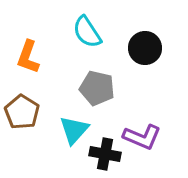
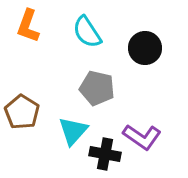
orange L-shape: moved 31 px up
cyan triangle: moved 1 px left, 1 px down
purple L-shape: rotated 12 degrees clockwise
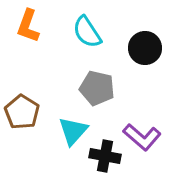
purple L-shape: rotated 6 degrees clockwise
black cross: moved 2 px down
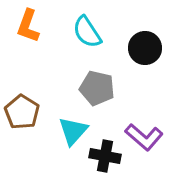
purple L-shape: moved 2 px right
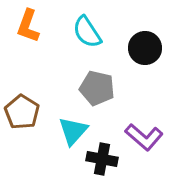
black cross: moved 3 px left, 3 px down
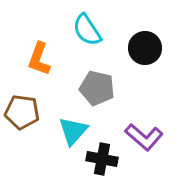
orange L-shape: moved 11 px right, 33 px down
cyan semicircle: moved 2 px up
brown pentagon: rotated 24 degrees counterclockwise
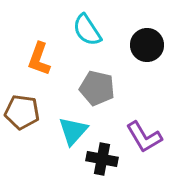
black circle: moved 2 px right, 3 px up
purple L-shape: rotated 18 degrees clockwise
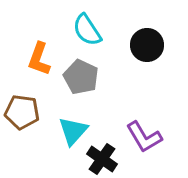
gray pentagon: moved 16 px left, 11 px up; rotated 12 degrees clockwise
black cross: rotated 24 degrees clockwise
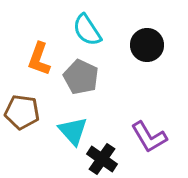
cyan triangle: rotated 24 degrees counterclockwise
purple L-shape: moved 5 px right
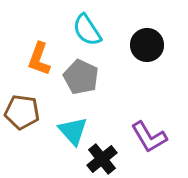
black cross: rotated 16 degrees clockwise
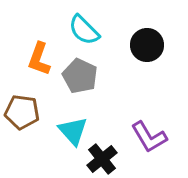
cyan semicircle: moved 3 px left; rotated 12 degrees counterclockwise
gray pentagon: moved 1 px left, 1 px up
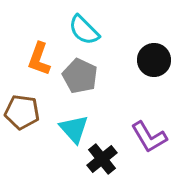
black circle: moved 7 px right, 15 px down
cyan triangle: moved 1 px right, 2 px up
